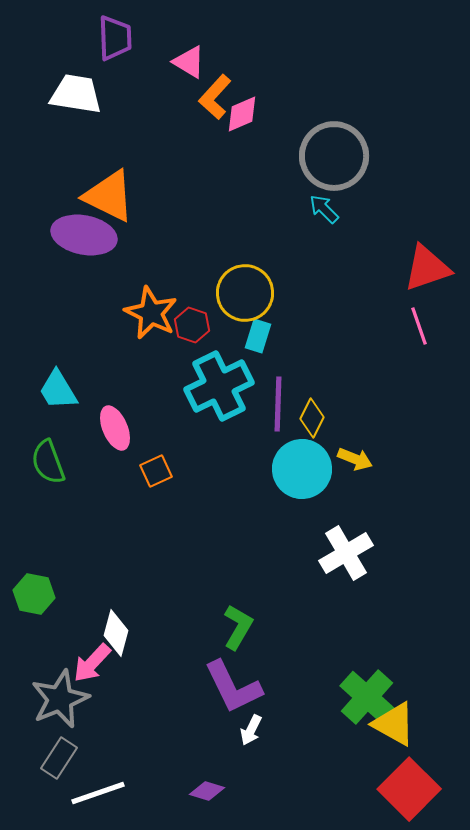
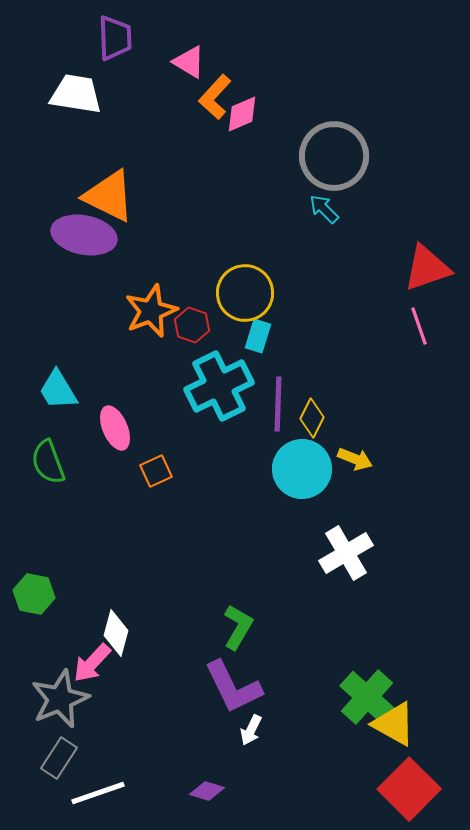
orange star: moved 2 px up; rotated 24 degrees clockwise
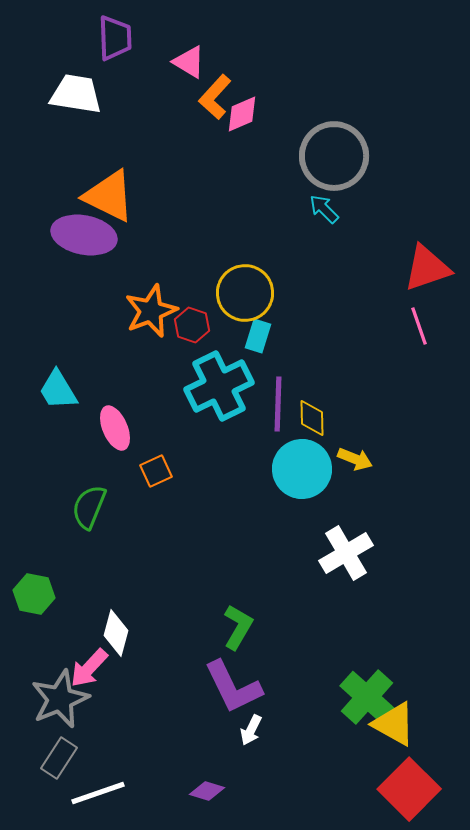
yellow diamond: rotated 27 degrees counterclockwise
green semicircle: moved 41 px right, 45 px down; rotated 42 degrees clockwise
pink arrow: moved 3 px left, 5 px down
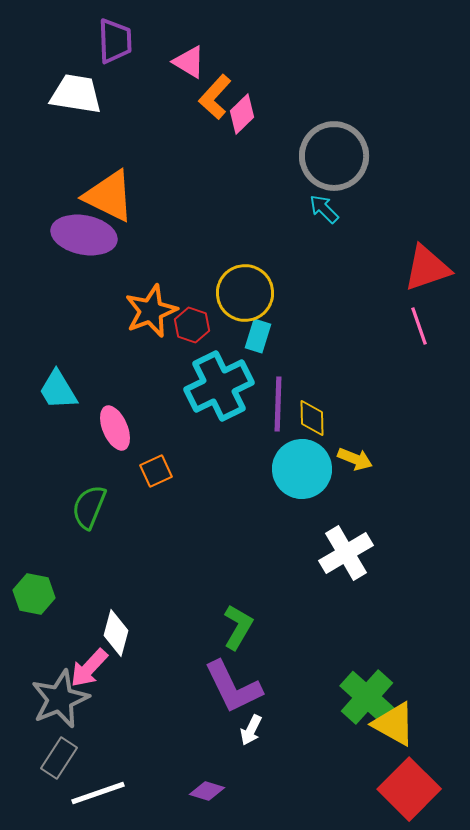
purple trapezoid: moved 3 px down
pink diamond: rotated 21 degrees counterclockwise
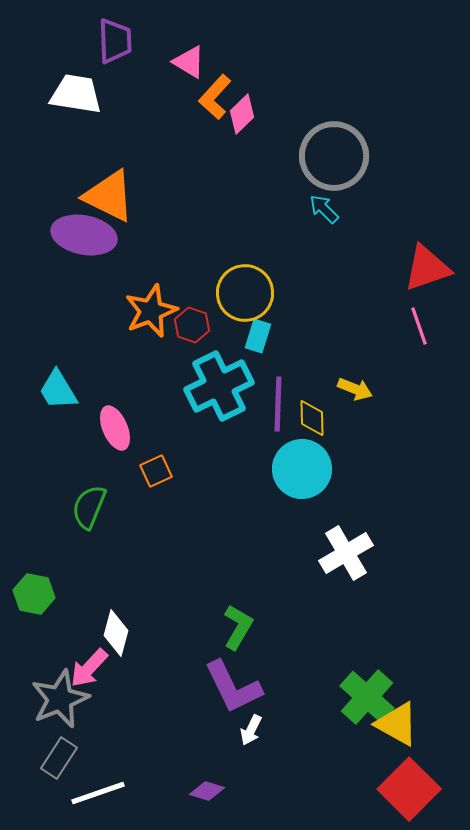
yellow arrow: moved 70 px up
yellow triangle: moved 3 px right
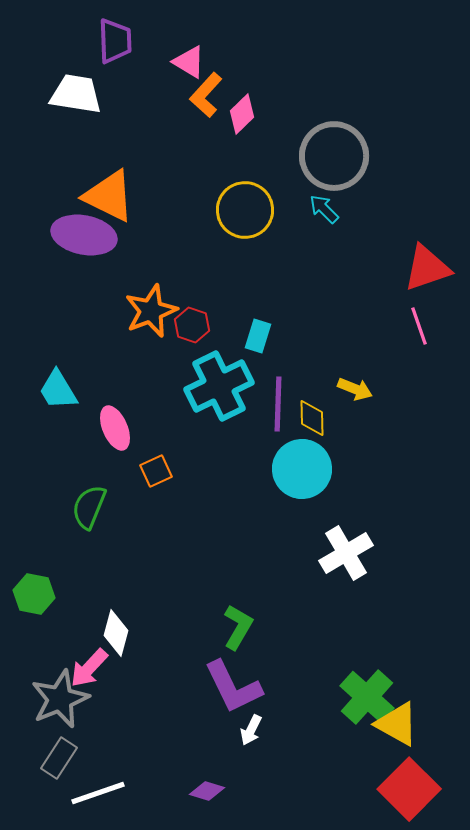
orange L-shape: moved 9 px left, 2 px up
yellow circle: moved 83 px up
